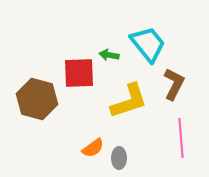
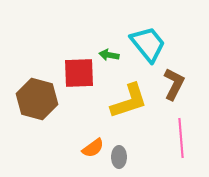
gray ellipse: moved 1 px up
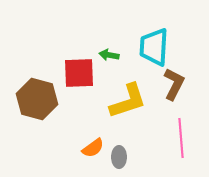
cyan trapezoid: moved 6 px right, 3 px down; rotated 138 degrees counterclockwise
yellow L-shape: moved 1 px left
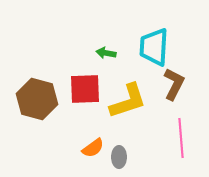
green arrow: moved 3 px left, 2 px up
red square: moved 6 px right, 16 px down
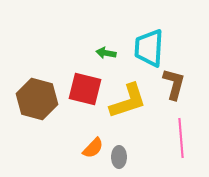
cyan trapezoid: moved 5 px left, 1 px down
brown L-shape: rotated 12 degrees counterclockwise
red square: rotated 16 degrees clockwise
orange semicircle: rotated 10 degrees counterclockwise
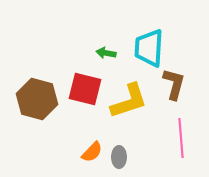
yellow L-shape: moved 1 px right
orange semicircle: moved 1 px left, 4 px down
